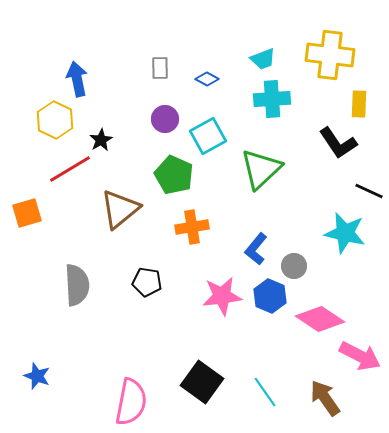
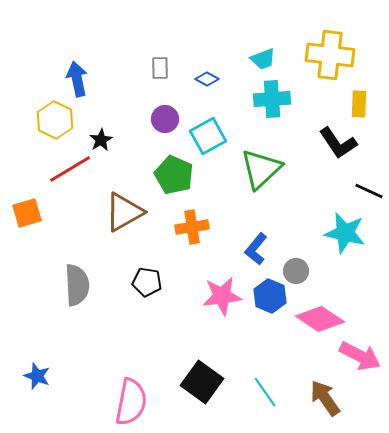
brown triangle: moved 4 px right, 3 px down; rotated 9 degrees clockwise
gray circle: moved 2 px right, 5 px down
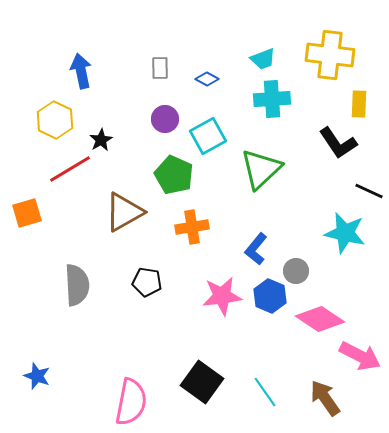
blue arrow: moved 4 px right, 8 px up
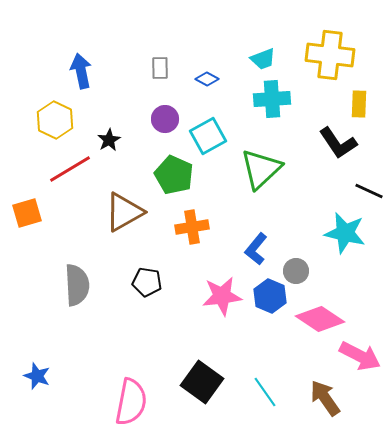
black star: moved 8 px right
